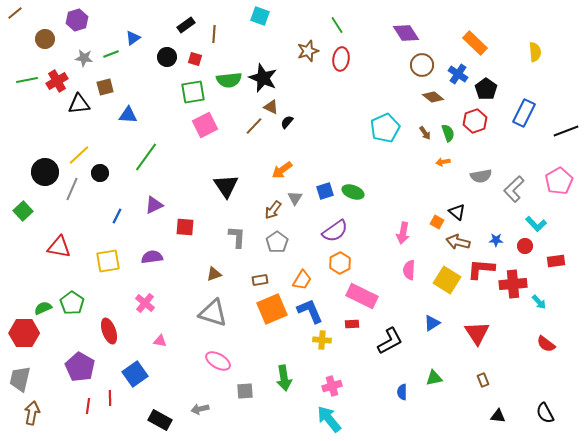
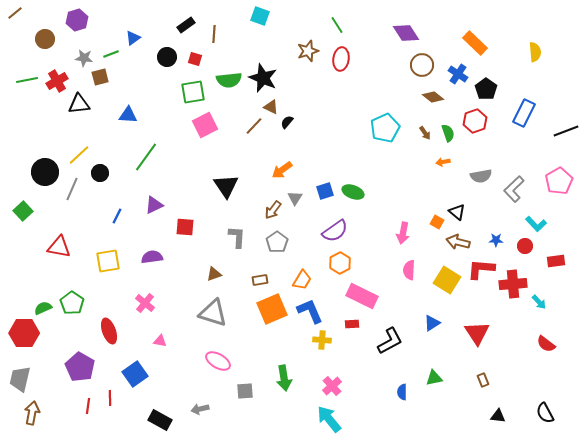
brown square at (105, 87): moved 5 px left, 10 px up
pink cross at (332, 386): rotated 24 degrees counterclockwise
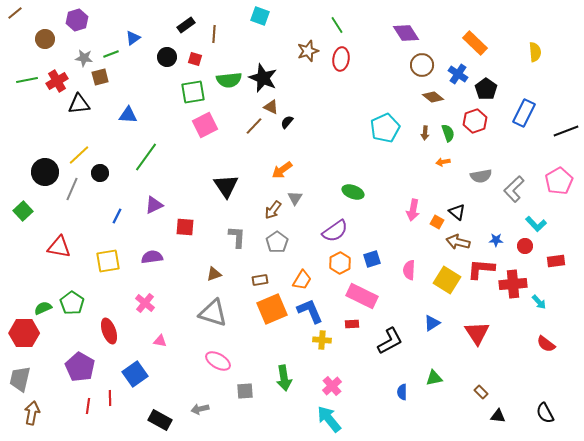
brown arrow at (425, 133): rotated 40 degrees clockwise
blue square at (325, 191): moved 47 px right, 68 px down
pink arrow at (403, 233): moved 10 px right, 23 px up
brown rectangle at (483, 380): moved 2 px left, 12 px down; rotated 24 degrees counterclockwise
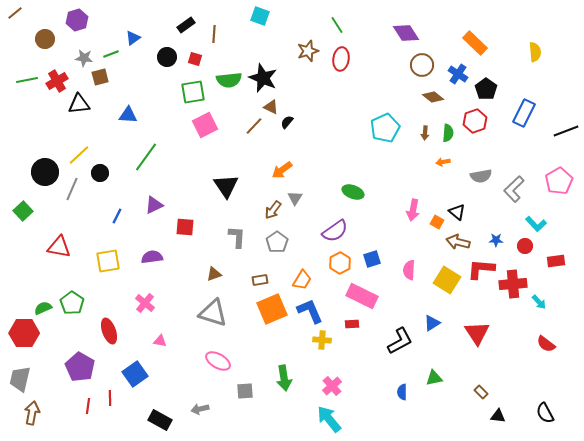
green semicircle at (448, 133): rotated 24 degrees clockwise
black L-shape at (390, 341): moved 10 px right
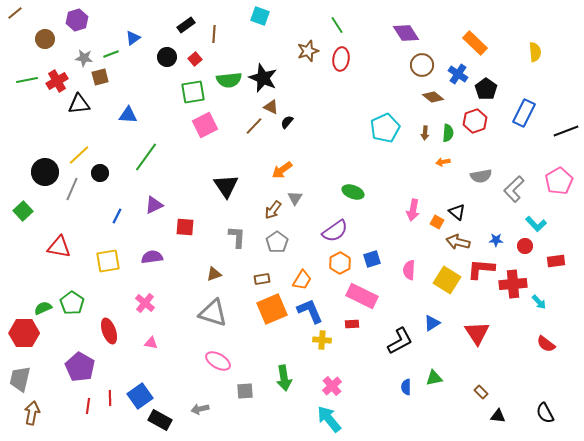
red square at (195, 59): rotated 32 degrees clockwise
brown rectangle at (260, 280): moved 2 px right, 1 px up
pink triangle at (160, 341): moved 9 px left, 2 px down
blue square at (135, 374): moved 5 px right, 22 px down
blue semicircle at (402, 392): moved 4 px right, 5 px up
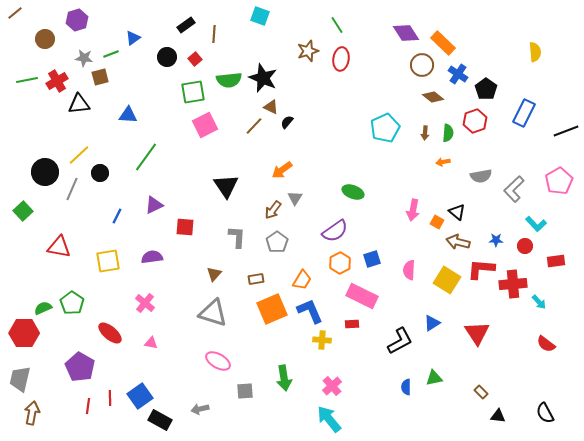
orange rectangle at (475, 43): moved 32 px left
brown triangle at (214, 274): rotated 28 degrees counterclockwise
brown rectangle at (262, 279): moved 6 px left
red ellipse at (109, 331): moved 1 px right, 2 px down; rotated 30 degrees counterclockwise
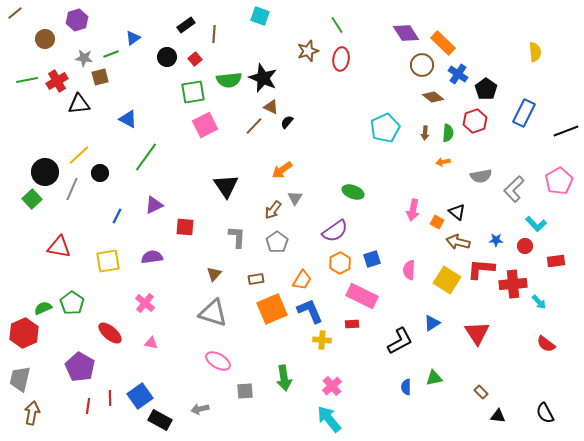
blue triangle at (128, 115): moved 4 px down; rotated 24 degrees clockwise
green square at (23, 211): moved 9 px right, 12 px up
red hexagon at (24, 333): rotated 24 degrees counterclockwise
